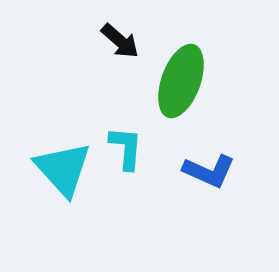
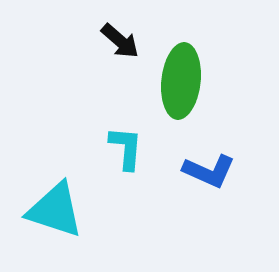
green ellipse: rotated 14 degrees counterclockwise
cyan triangle: moved 8 px left, 41 px down; rotated 30 degrees counterclockwise
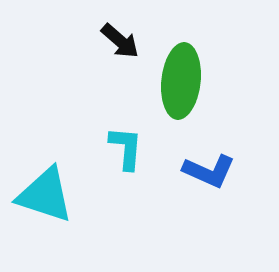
cyan triangle: moved 10 px left, 15 px up
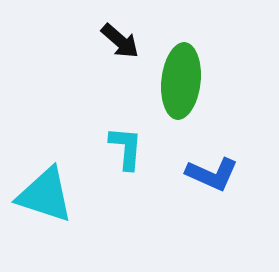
blue L-shape: moved 3 px right, 3 px down
